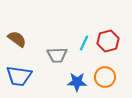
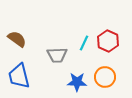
red hexagon: rotated 20 degrees counterclockwise
blue trapezoid: rotated 68 degrees clockwise
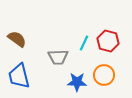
red hexagon: rotated 10 degrees counterclockwise
gray trapezoid: moved 1 px right, 2 px down
orange circle: moved 1 px left, 2 px up
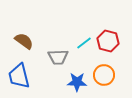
brown semicircle: moved 7 px right, 2 px down
cyan line: rotated 28 degrees clockwise
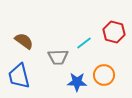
red hexagon: moved 6 px right, 9 px up
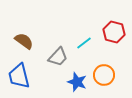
gray trapezoid: rotated 45 degrees counterclockwise
blue star: rotated 18 degrees clockwise
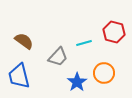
cyan line: rotated 21 degrees clockwise
orange circle: moved 2 px up
blue star: rotated 18 degrees clockwise
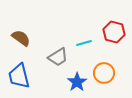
brown semicircle: moved 3 px left, 3 px up
gray trapezoid: rotated 15 degrees clockwise
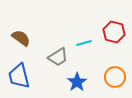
orange circle: moved 11 px right, 4 px down
